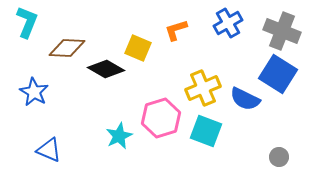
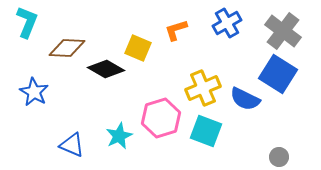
blue cross: moved 1 px left
gray cross: moved 1 px right; rotated 15 degrees clockwise
blue triangle: moved 23 px right, 5 px up
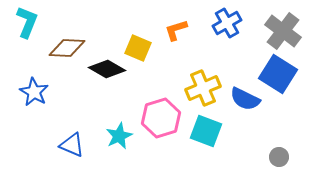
black diamond: moved 1 px right
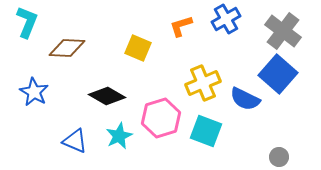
blue cross: moved 1 px left, 4 px up
orange L-shape: moved 5 px right, 4 px up
black diamond: moved 27 px down
blue square: rotated 9 degrees clockwise
yellow cross: moved 5 px up
blue triangle: moved 3 px right, 4 px up
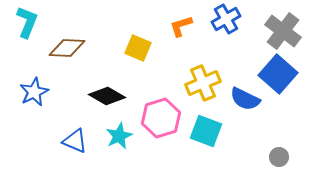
blue star: rotated 16 degrees clockwise
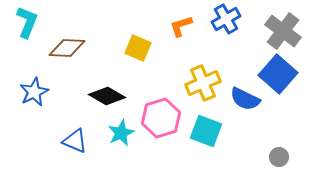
cyan star: moved 2 px right, 3 px up
